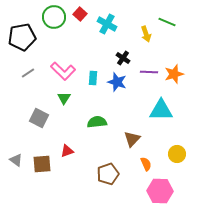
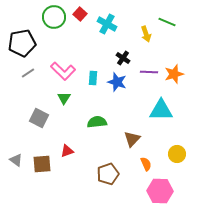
black pentagon: moved 6 px down
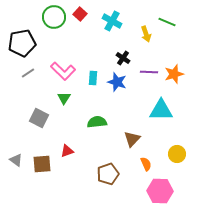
cyan cross: moved 5 px right, 3 px up
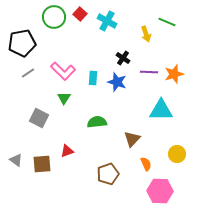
cyan cross: moved 5 px left
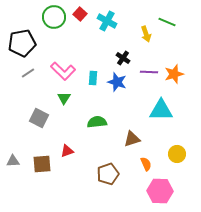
brown triangle: rotated 30 degrees clockwise
gray triangle: moved 3 px left, 1 px down; rotated 40 degrees counterclockwise
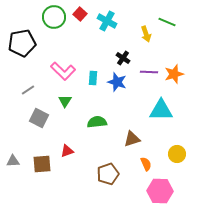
gray line: moved 17 px down
green triangle: moved 1 px right, 3 px down
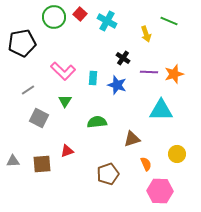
green line: moved 2 px right, 1 px up
blue star: moved 3 px down
